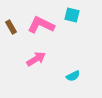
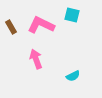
pink arrow: rotated 78 degrees counterclockwise
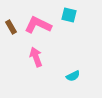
cyan square: moved 3 px left
pink L-shape: moved 3 px left
pink arrow: moved 2 px up
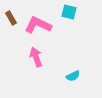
cyan square: moved 3 px up
brown rectangle: moved 9 px up
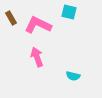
pink arrow: moved 1 px right
cyan semicircle: rotated 40 degrees clockwise
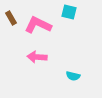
pink arrow: rotated 66 degrees counterclockwise
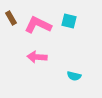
cyan square: moved 9 px down
cyan semicircle: moved 1 px right
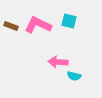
brown rectangle: moved 8 px down; rotated 40 degrees counterclockwise
pink arrow: moved 21 px right, 5 px down
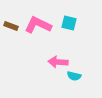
cyan square: moved 2 px down
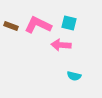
pink arrow: moved 3 px right, 17 px up
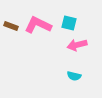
pink arrow: moved 16 px right; rotated 18 degrees counterclockwise
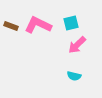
cyan square: moved 2 px right; rotated 28 degrees counterclockwise
pink arrow: rotated 30 degrees counterclockwise
